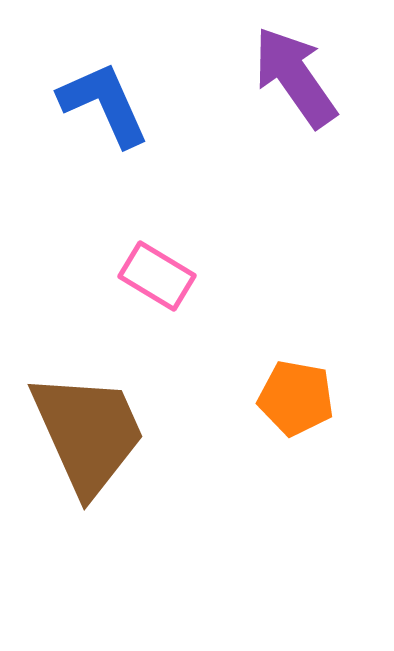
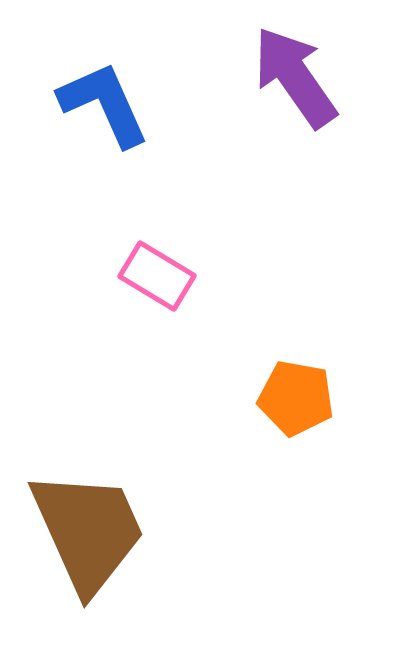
brown trapezoid: moved 98 px down
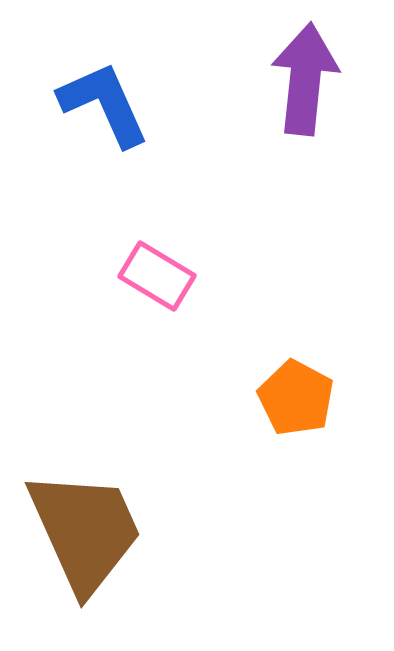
purple arrow: moved 10 px right, 2 px down; rotated 41 degrees clockwise
orange pentagon: rotated 18 degrees clockwise
brown trapezoid: moved 3 px left
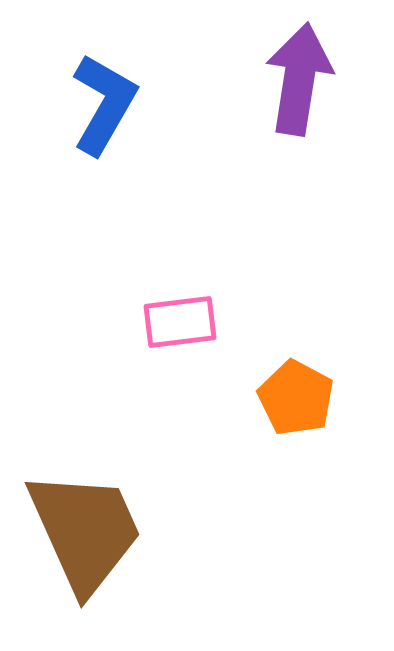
purple arrow: moved 6 px left; rotated 3 degrees clockwise
blue L-shape: rotated 54 degrees clockwise
pink rectangle: moved 23 px right, 46 px down; rotated 38 degrees counterclockwise
